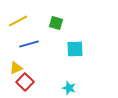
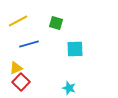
red square: moved 4 px left
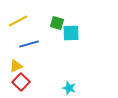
green square: moved 1 px right
cyan square: moved 4 px left, 16 px up
yellow triangle: moved 2 px up
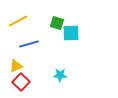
cyan star: moved 9 px left, 13 px up; rotated 16 degrees counterclockwise
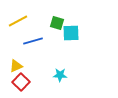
blue line: moved 4 px right, 3 px up
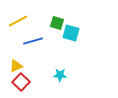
cyan square: rotated 18 degrees clockwise
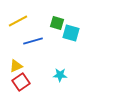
red square: rotated 12 degrees clockwise
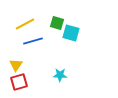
yellow line: moved 7 px right, 3 px down
yellow triangle: moved 1 px up; rotated 32 degrees counterclockwise
red square: moved 2 px left; rotated 18 degrees clockwise
